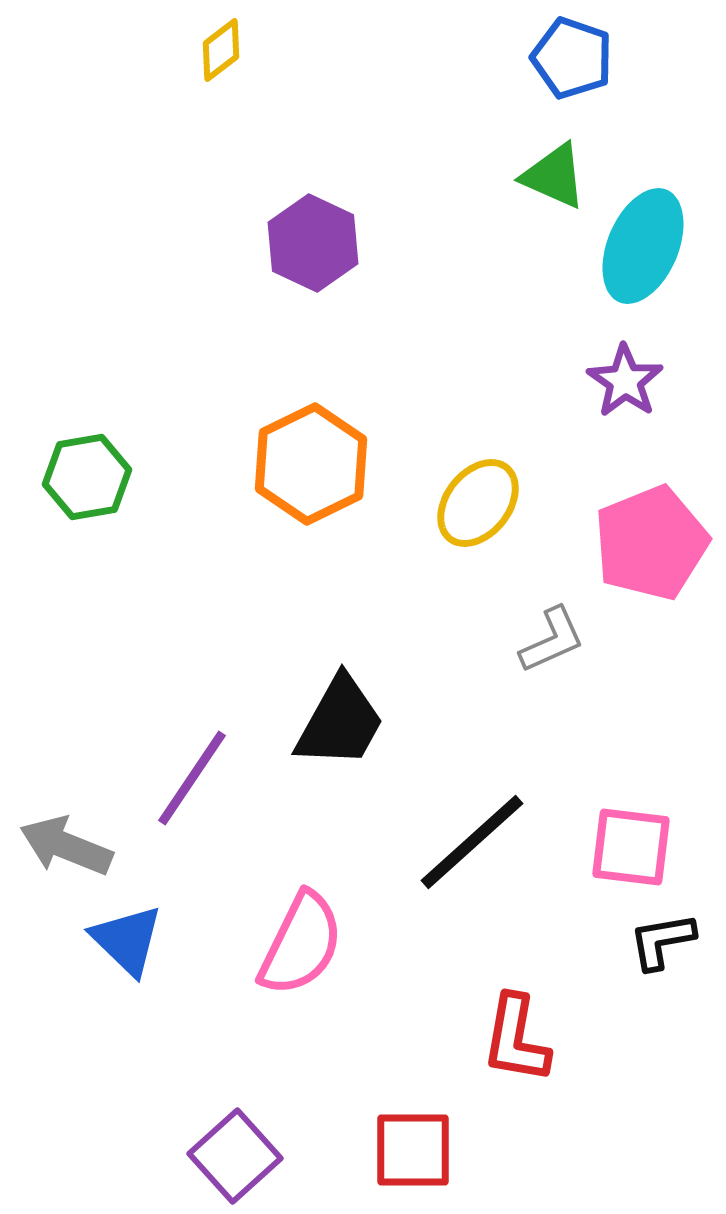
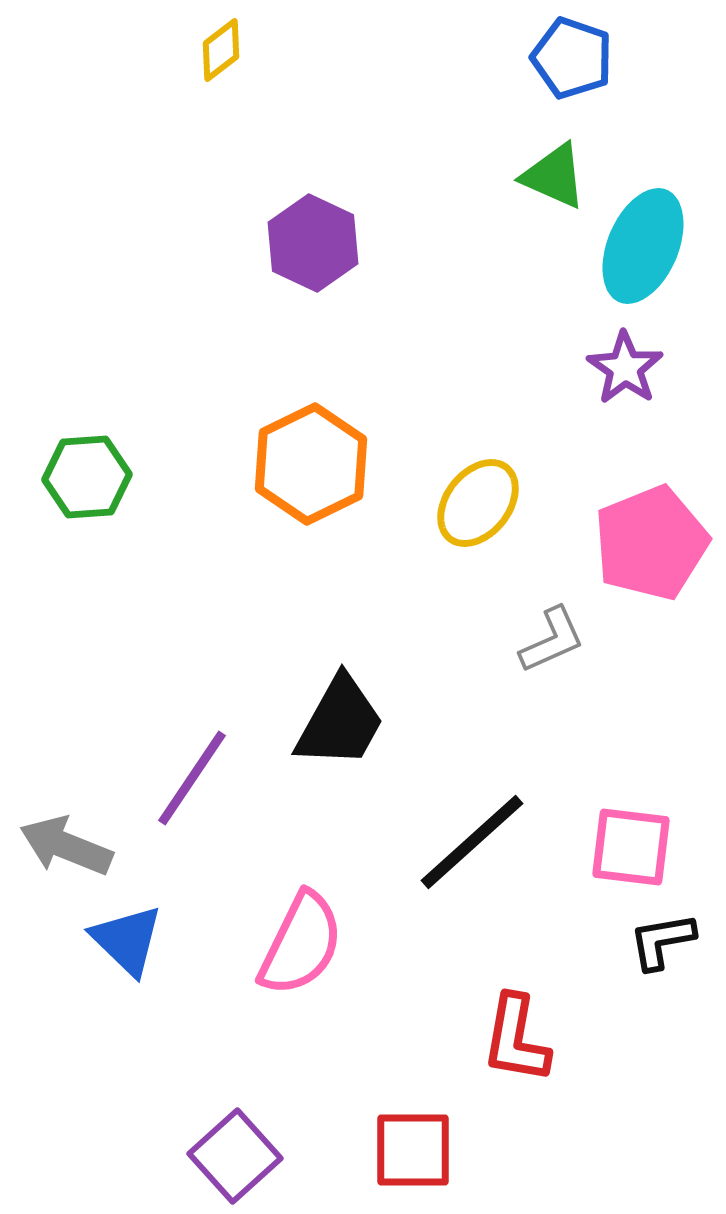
purple star: moved 13 px up
green hexagon: rotated 6 degrees clockwise
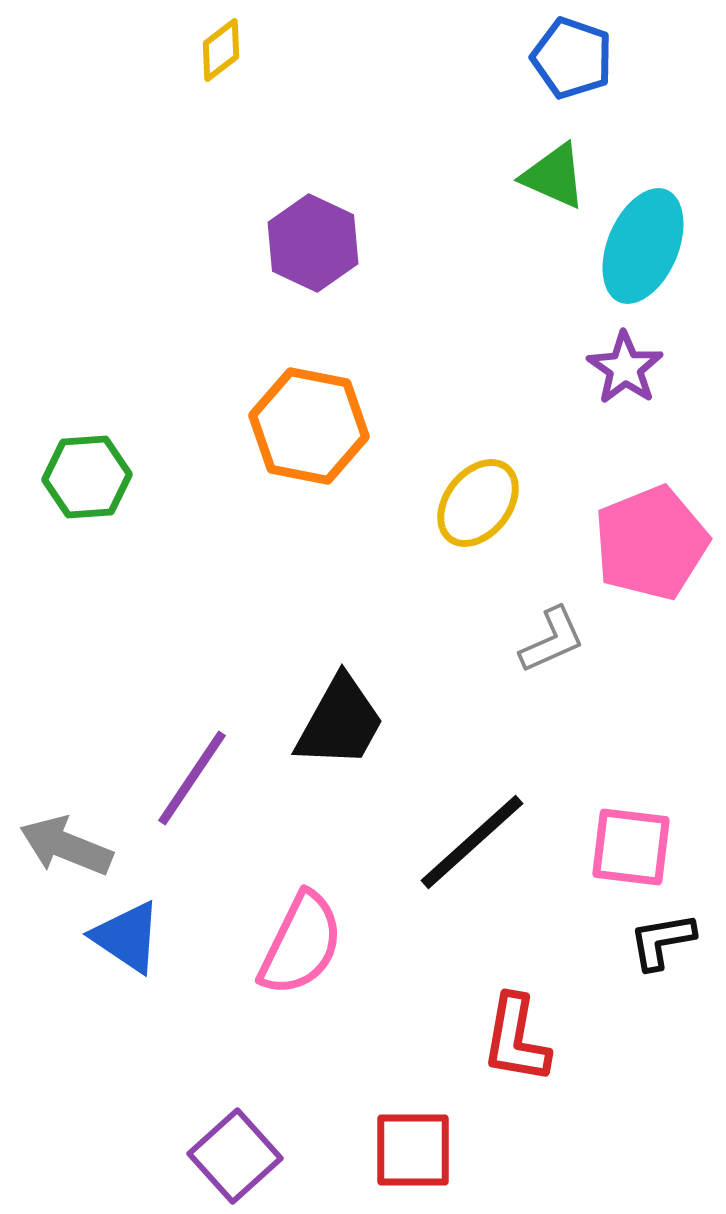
orange hexagon: moved 2 px left, 38 px up; rotated 23 degrees counterclockwise
blue triangle: moved 3 px up; rotated 10 degrees counterclockwise
